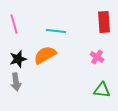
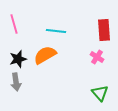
red rectangle: moved 8 px down
green triangle: moved 2 px left, 3 px down; rotated 42 degrees clockwise
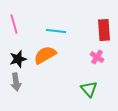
green triangle: moved 11 px left, 4 px up
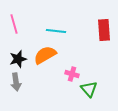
pink cross: moved 25 px left, 17 px down; rotated 16 degrees counterclockwise
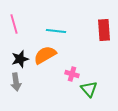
black star: moved 2 px right
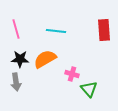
pink line: moved 2 px right, 5 px down
orange semicircle: moved 4 px down
black star: rotated 18 degrees clockwise
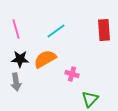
cyan line: rotated 42 degrees counterclockwise
green triangle: moved 1 px right, 10 px down; rotated 24 degrees clockwise
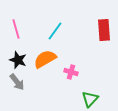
cyan line: moved 1 px left; rotated 18 degrees counterclockwise
black star: moved 2 px left, 1 px down; rotated 18 degrees clockwise
pink cross: moved 1 px left, 2 px up
gray arrow: moved 1 px right; rotated 30 degrees counterclockwise
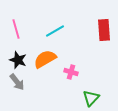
cyan line: rotated 24 degrees clockwise
green triangle: moved 1 px right, 1 px up
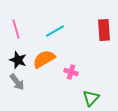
orange semicircle: moved 1 px left
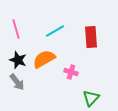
red rectangle: moved 13 px left, 7 px down
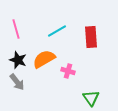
cyan line: moved 2 px right
pink cross: moved 3 px left, 1 px up
green triangle: rotated 18 degrees counterclockwise
